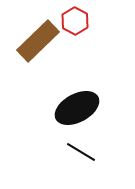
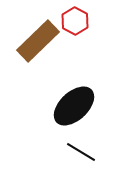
black ellipse: moved 3 px left, 2 px up; rotated 15 degrees counterclockwise
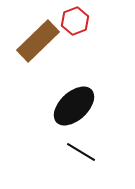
red hexagon: rotated 12 degrees clockwise
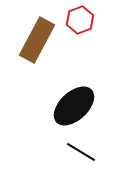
red hexagon: moved 5 px right, 1 px up
brown rectangle: moved 1 px left, 1 px up; rotated 18 degrees counterclockwise
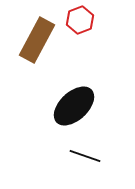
black line: moved 4 px right, 4 px down; rotated 12 degrees counterclockwise
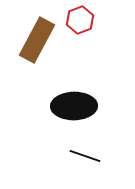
black ellipse: rotated 42 degrees clockwise
